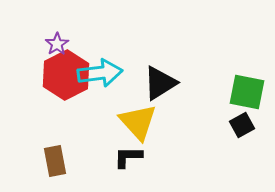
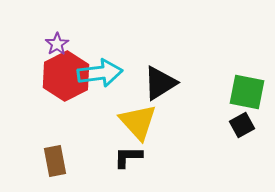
red hexagon: moved 1 px down
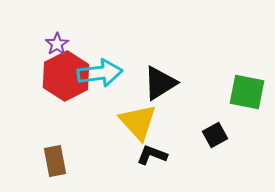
black square: moved 27 px left, 10 px down
black L-shape: moved 24 px right, 2 px up; rotated 20 degrees clockwise
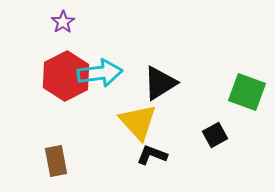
purple star: moved 6 px right, 22 px up
green square: rotated 9 degrees clockwise
brown rectangle: moved 1 px right
